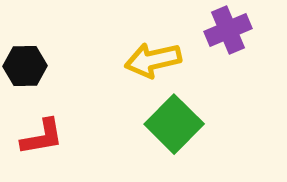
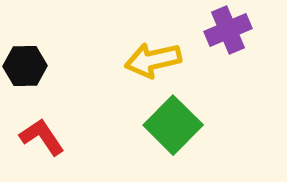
green square: moved 1 px left, 1 px down
red L-shape: rotated 114 degrees counterclockwise
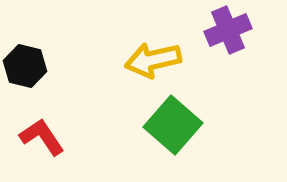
black hexagon: rotated 15 degrees clockwise
green square: rotated 4 degrees counterclockwise
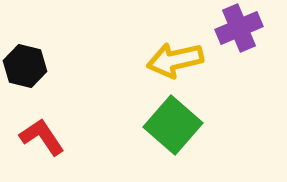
purple cross: moved 11 px right, 2 px up
yellow arrow: moved 22 px right
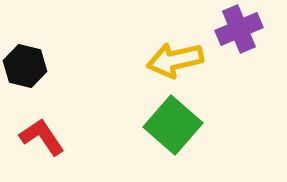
purple cross: moved 1 px down
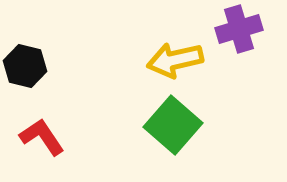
purple cross: rotated 6 degrees clockwise
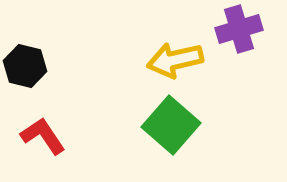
green square: moved 2 px left
red L-shape: moved 1 px right, 1 px up
